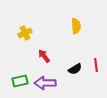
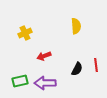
red arrow: rotated 72 degrees counterclockwise
black semicircle: moved 2 px right; rotated 32 degrees counterclockwise
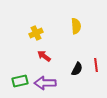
yellow cross: moved 11 px right
red arrow: rotated 56 degrees clockwise
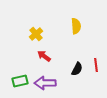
yellow cross: moved 1 px down; rotated 16 degrees counterclockwise
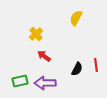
yellow semicircle: moved 8 px up; rotated 147 degrees counterclockwise
